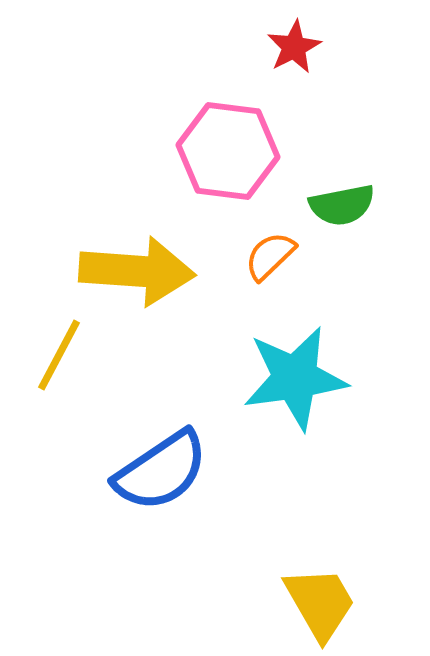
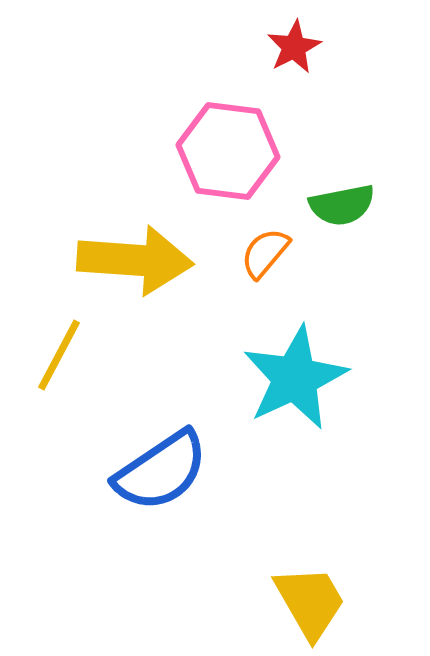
orange semicircle: moved 5 px left, 3 px up; rotated 6 degrees counterclockwise
yellow arrow: moved 2 px left, 11 px up
cyan star: rotated 17 degrees counterclockwise
yellow trapezoid: moved 10 px left, 1 px up
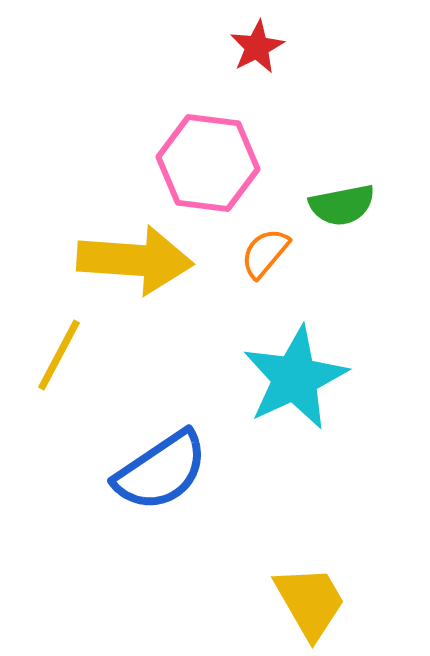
red star: moved 37 px left
pink hexagon: moved 20 px left, 12 px down
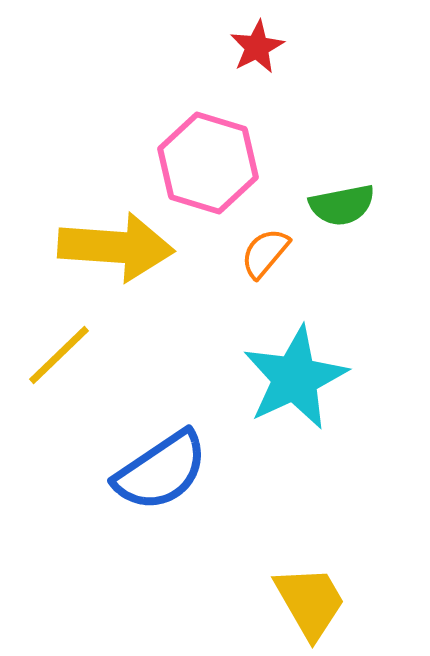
pink hexagon: rotated 10 degrees clockwise
yellow arrow: moved 19 px left, 13 px up
yellow line: rotated 18 degrees clockwise
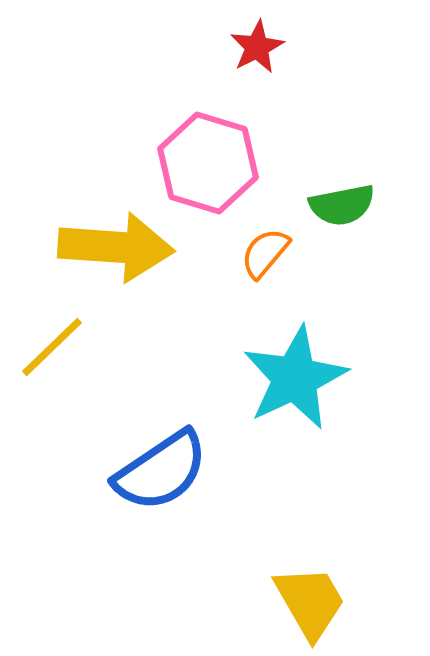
yellow line: moved 7 px left, 8 px up
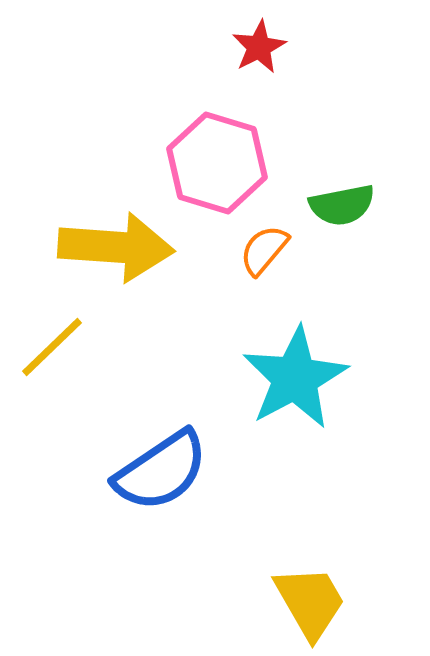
red star: moved 2 px right
pink hexagon: moved 9 px right
orange semicircle: moved 1 px left, 3 px up
cyan star: rotated 3 degrees counterclockwise
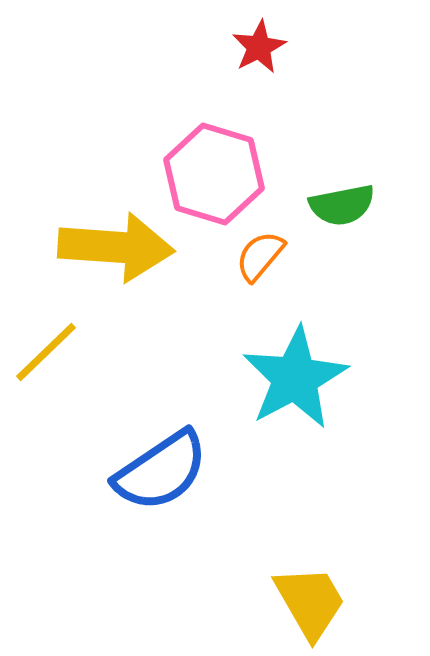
pink hexagon: moved 3 px left, 11 px down
orange semicircle: moved 4 px left, 6 px down
yellow line: moved 6 px left, 5 px down
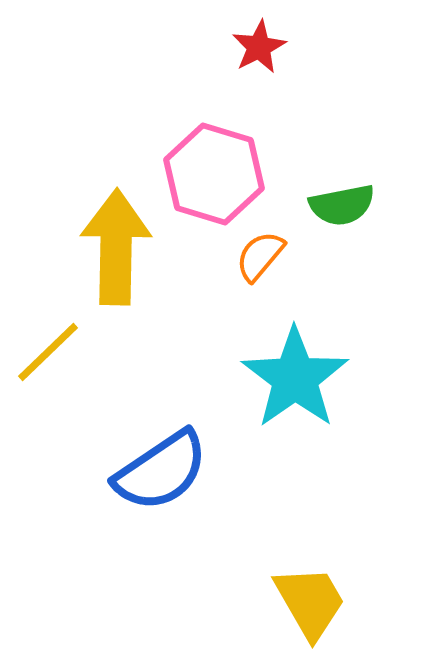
yellow arrow: rotated 93 degrees counterclockwise
yellow line: moved 2 px right
cyan star: rotated 7 degrees counterclockwise
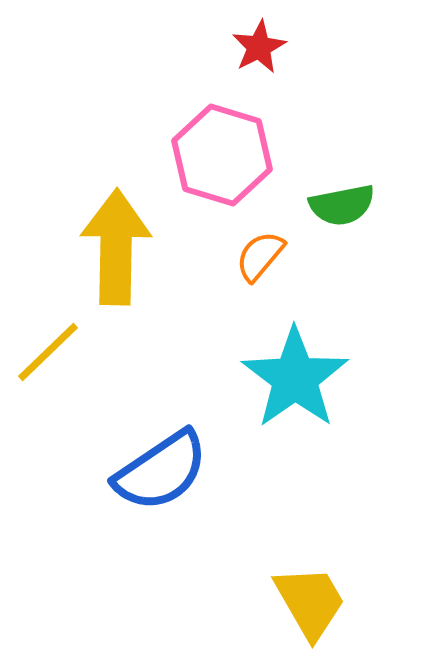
pink hexagon: moved 8 px right, 19 px up
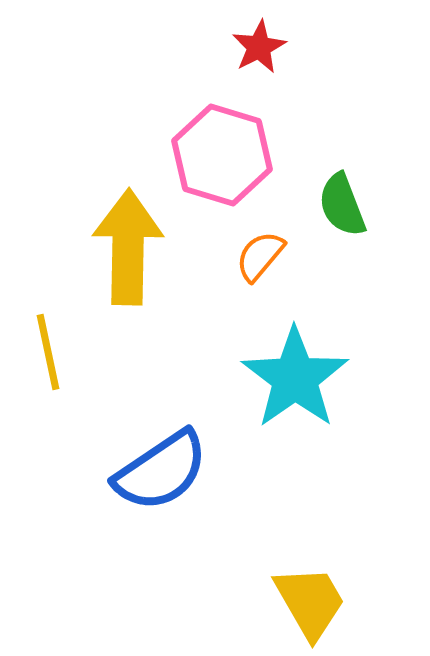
green semicircle: rotated 80 degrees clockwise
yellow arrow: moved 12 px right
yellow line: rotated 58 degrees counterclockwise
